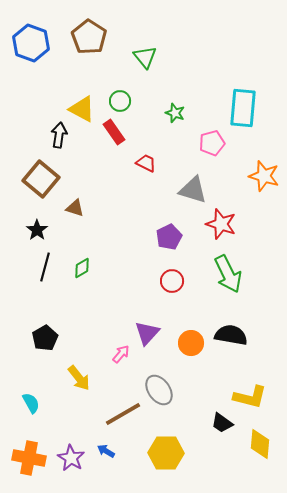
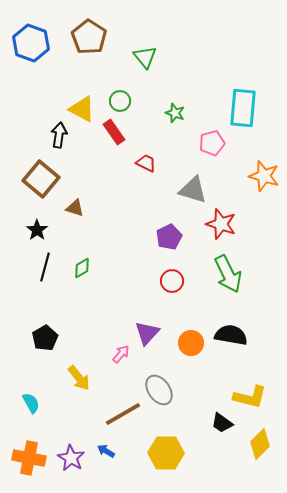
yellow diamond: rotated 40 degrees clockwise
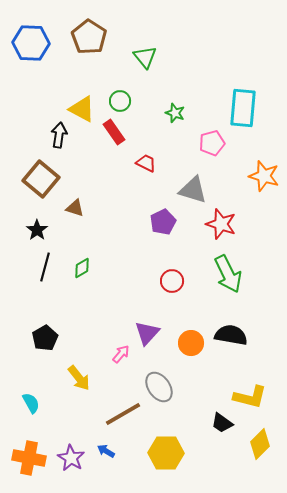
blue hexagon: rotated 18 degrees counterclockwise
purple pentagon: moved 6 px left, 15 px up
gray ellipse: moved 3 px up
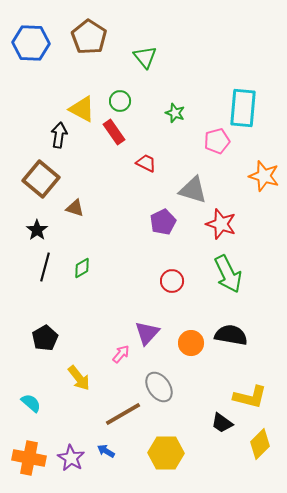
pink pentagon: moved 5 px right, 2 px up
cyan semicircle: rotated 20 degrees counterclockwise
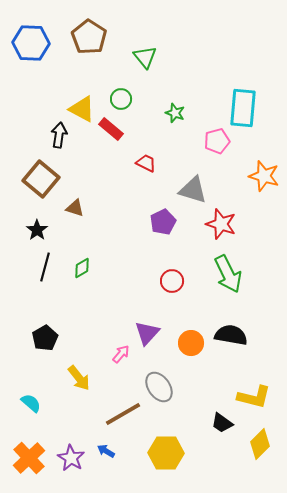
green circle: moved 1 px right, 2 px up
red rectangle: moved 3 px left, 3 px up; rotated 15 degrees counterclockwise
yellow L-shape: moved 4 px right
orange cross: rotated 36 degrees clockwise
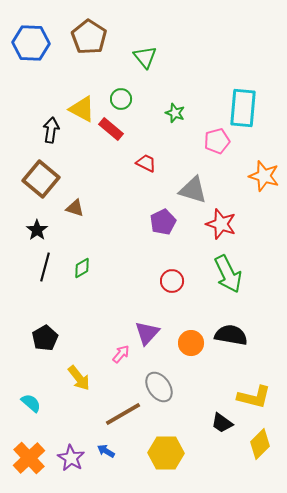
black arrow: moved 8 px left, 5 px up
